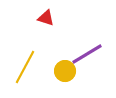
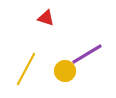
yellow line: moved 1 px right, 2 px down
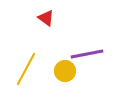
red triangle: rotated 18 degrees clockwise
purple line: rotated 20 degrees clockwise
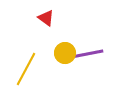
yellow circle: moved 18 px up
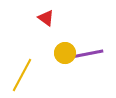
yellow line: moved 4 px left, 6 px down
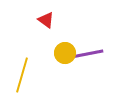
red triangle: moved 2 px down
yellow line: rotated 12 degrees counterclockwise
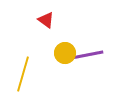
purple line: moved 1 px down
yellow line: moved 1 px right, 1 px up
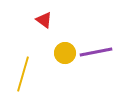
red triangle: moved 2 px left
purple line: moved 9 px right, 3 px up
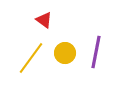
purple line: rotated 68 degrees counterclockwise
yellow line: moved 8 px right, 16 px up; rotated 20 degrees clockwise
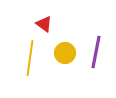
red triangle: moved 4 px down
yellow line: moved 1 px left; rotated 28 degrees counterclockwise
